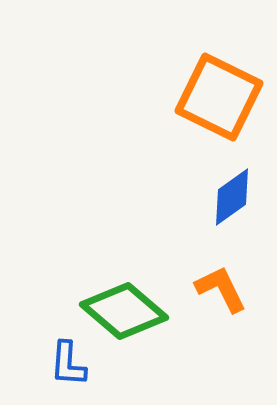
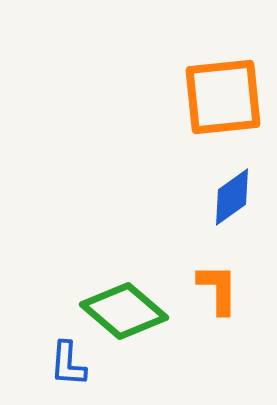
orange square: moved 4 px right; rotated 32 degrees counterclockwise
orange L-shape: moved 3 px left; rotated 26 degrees clockwise
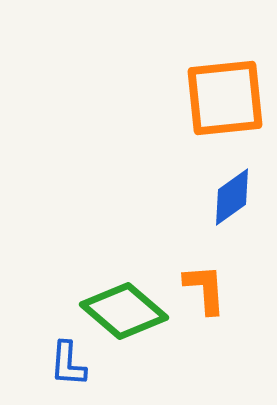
orange square: moved 2 px right, 1 px down
orange L-shape: moved 13 px left; rotated 4 degrees counterclockwise
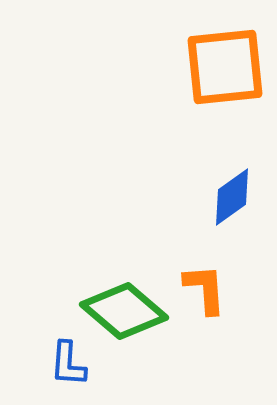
orange square: moved 31 px up
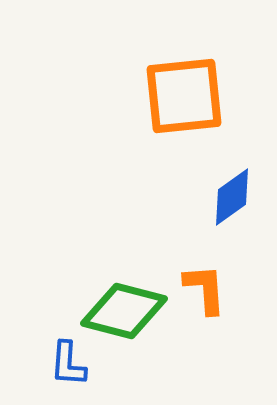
orange square: moved 41 px left, 29 px down
green diamond: rotated 26 degrees counterclockwise
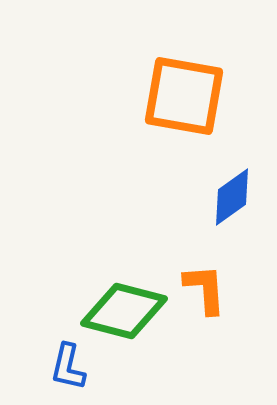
orange square: rotated 16 degrees clockwise
blue L-shape: moved 3 px down; rotated 9 degrees clockwise
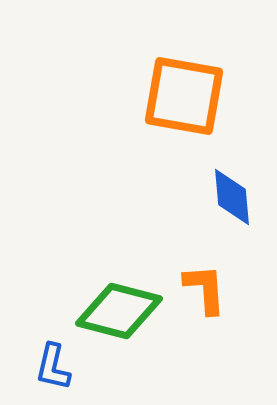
blue diamond: rotated 60 degrees counterclockwise
green diamond: moved 5 px left
blue L-shape: moved 15 px left
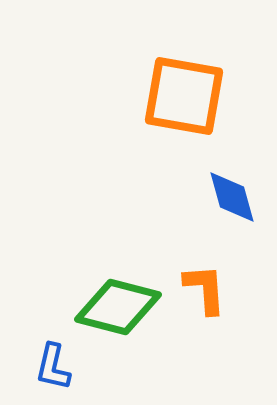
blue diamond: rotated 10 degrees counterclockwise
green diamond: moved 1 px left, 4 px up
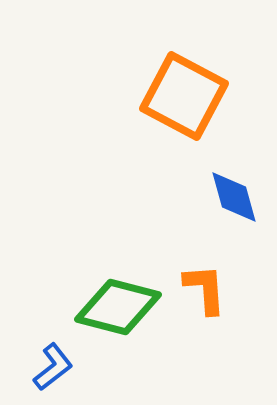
orange square: rotated 18 degrees clockwise
blue diamond: moved 2 px right
blue L-shape: rotated 141 degrees counterclockwise
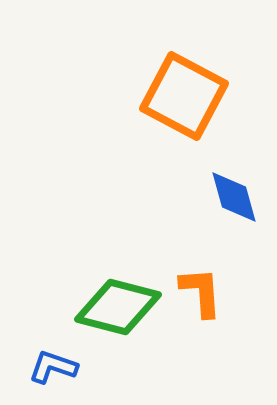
orange L-shape: moved 4 px left, 3 px down
blue L-shape: rotated 123 degrees counterclockwise
